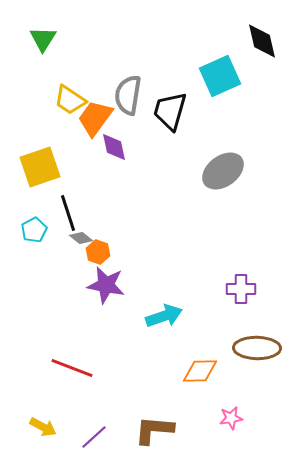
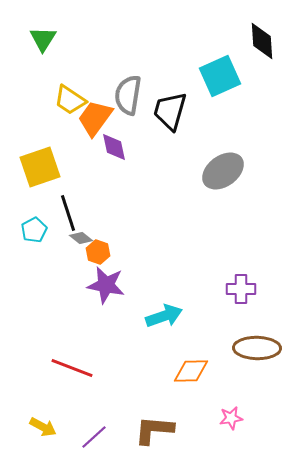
black diamond: rotated 9 degrees clockwise
orange diamond: moved 9 px left
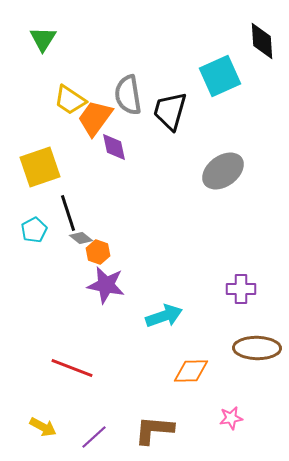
gray semicircle: rotated 18 degrees counterclockwise
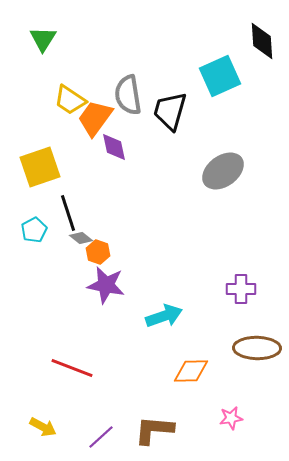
purple line: moved 7 px right
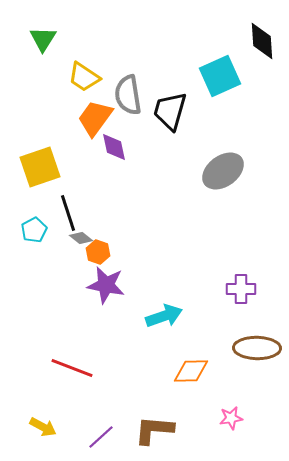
yellow trapezoid: moved 14 px right, 23 px up
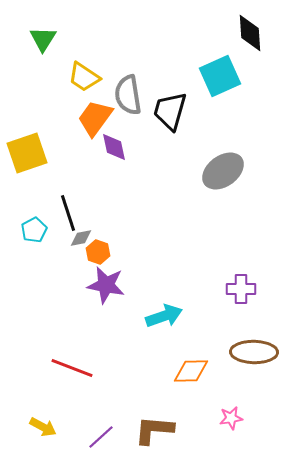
black diamond: moved 12 px left, 8 px up
yellow square: moved 13 px left, 14 px up
gray diamond: rotated 50 degrees counterclockwise
brown ellipse: moved 3 px left, 4 px down
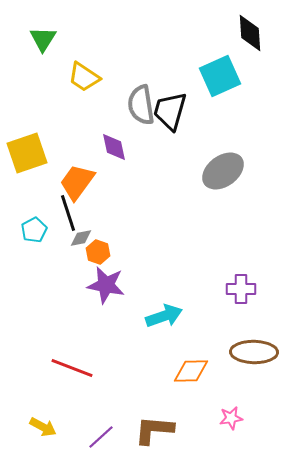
gray semicircle: moved 13 px right, 10 px down
orange trapezoid: moved 18 px left, 64 px down
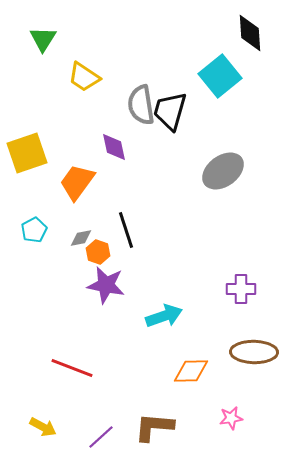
cyan square: rotated 15 degrees counterclockwise
black line: moved 58 px right, 17 px down
brown L-shape: moved 3 px up
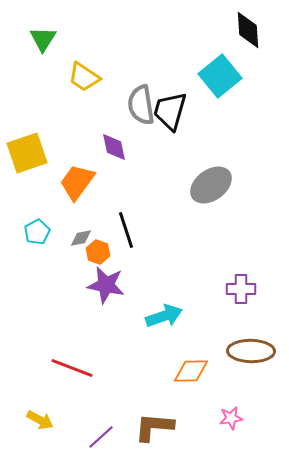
black diamond: moved 2 px left, 3 px up
gray ellipse: moved 12 px left, 14 px down
cyan pentagon: moved 3 px right, 2 px down
brown ellipse: moved 3 px left, 1 px up
yellow arrow: moved 3 px left, 7 px up
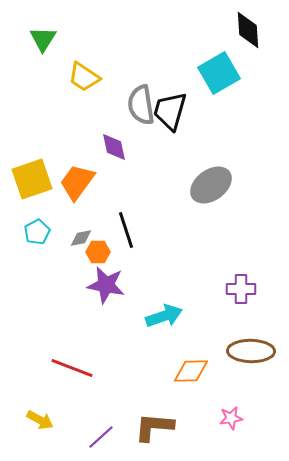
cyan square: moved 1 px left, 3 px up; rotated 9 degrees clockwise
yellow square: moved 5 px right, 26 px down
orange hexagon: rotated 20 degrees counterclockwise
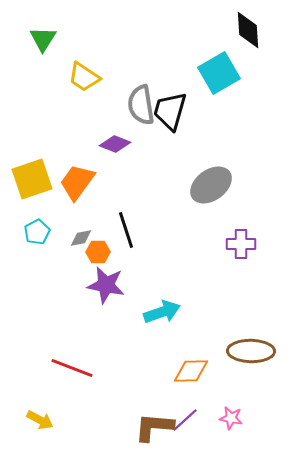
purple diamond: moved 1 px right, 3 px up; rotated 56 degrees counterclockwise
purple cross: moved 45 px up
cyan arrow: moved 2 px left, 4 px up
pink star: rotated 20 degrees clockwise
purple line: moved 84 px right, 17 px up
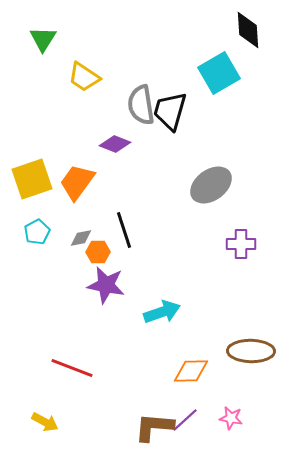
black line: moved 2 px left
yellow arrow: moved 5 px right, 2 px down
